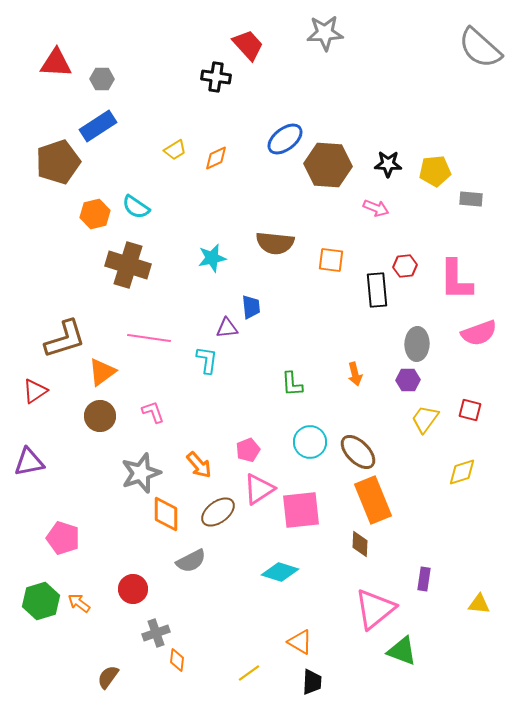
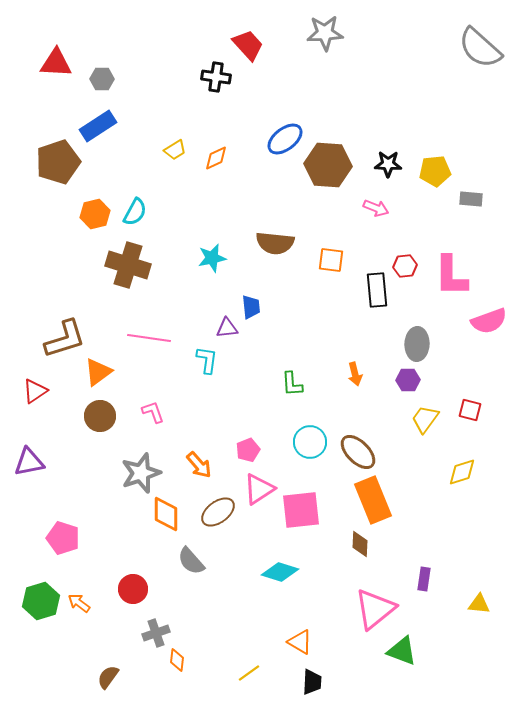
cyan semicircle at (136, 207): moved 1 px left, 5 px down; rotated 96 degrees counterclockwise
pink L-shape at (456, 280): moved 5 px left, 4 px up
pink semicircle at (479, 333): moved 10 px right, 12 px up
orange triangle at (102, 372): moved 4 px left
gray semicircle at (191, 561): rotated 76 degrees clockwise
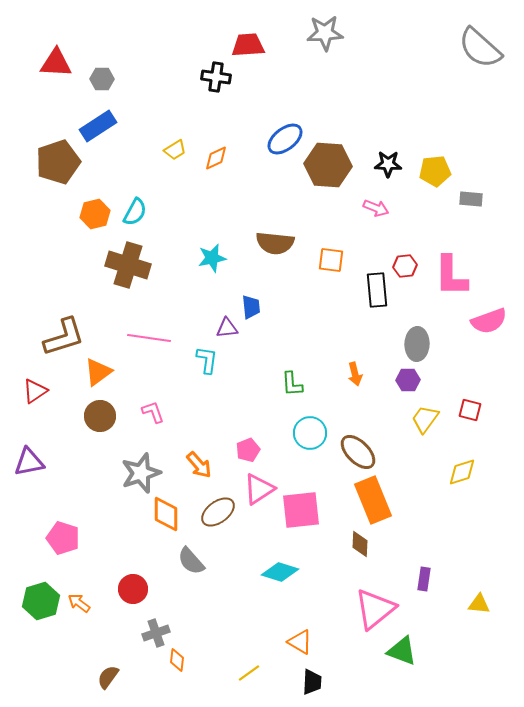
red trapezoid at (248, 45): rotated 52 degrees counterclockwise
brown L-shape at (65, 339): moved 1 px left, 2 px up
cyan circle at (310, 442): moved 9 px up
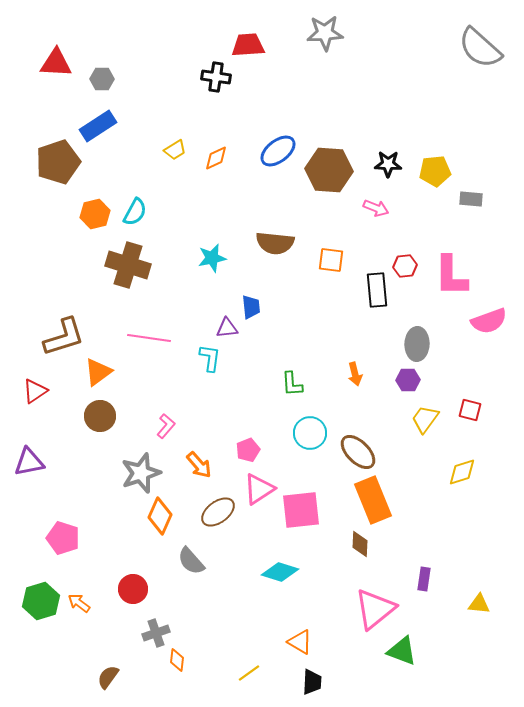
blue ellipse at (285, 139): moved 7 px left, 12 px down
brown hexagon at (328, 165): moved 1 px right, 5 px down
cyan L-shape at (207, 360): moved 3 px right, 2 px up
pink L-shape at (153, 412): moved 13 px right, 14 px down; rotated 60 degrees clockwise
orange diamond at (166, 514): moved 6 px left, 2 px down; rotated 24 degrees clockwise
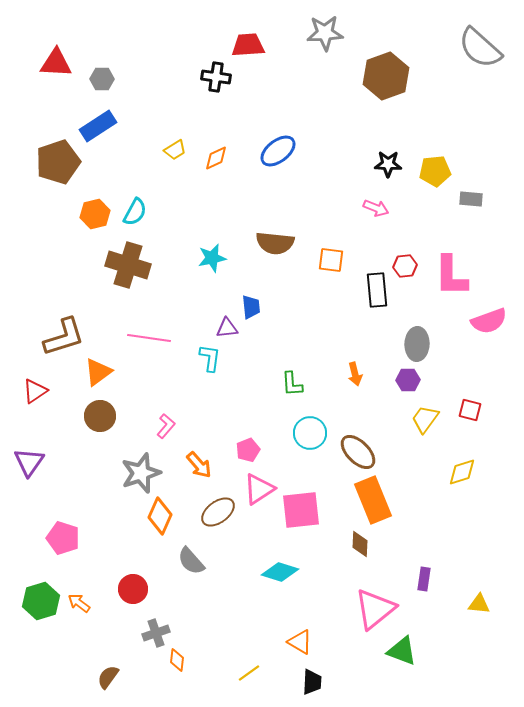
brown hexagon at (329, 170): moved 57 px right, 94 px up; rotated 24 degrees counterclockwise
purple triangle at (29, 462): rotated 44 degrees counterclockwise
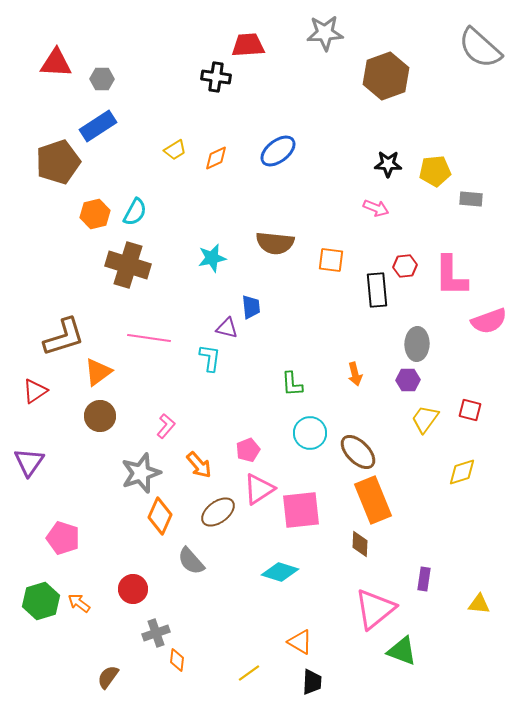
purple triangle at (227, 328): rotated 20 degrees clockwise
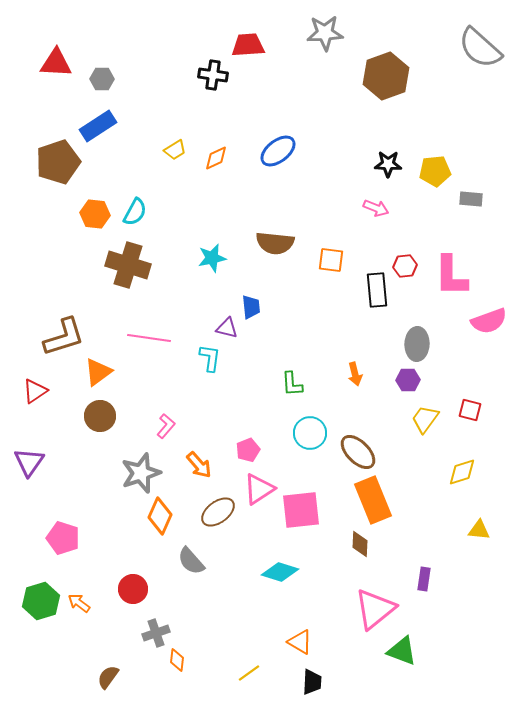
black cross at (216, 77): moved 3 px left, 2 px up
orange hexagon at (95, 214): rotated 20 degrees clockwise
yellow triangle at (479, 604): moved 74 px up
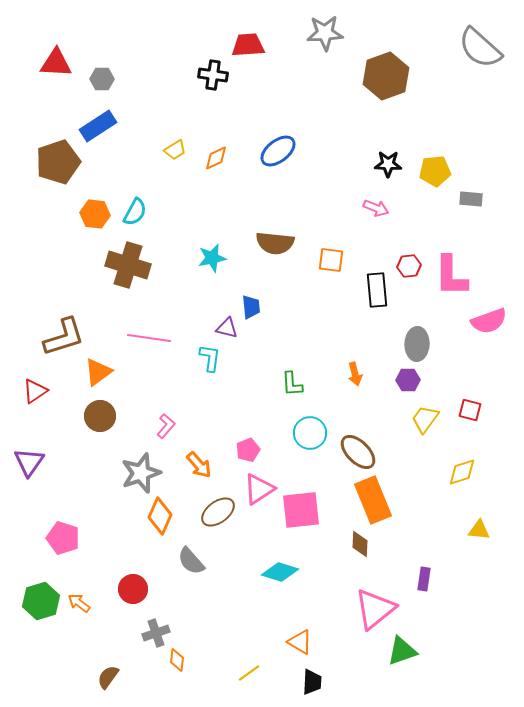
red hexagon at (405, 266): moved 4 px right
green triangle at (402, 651): rotated 40 degrees counterclockwise
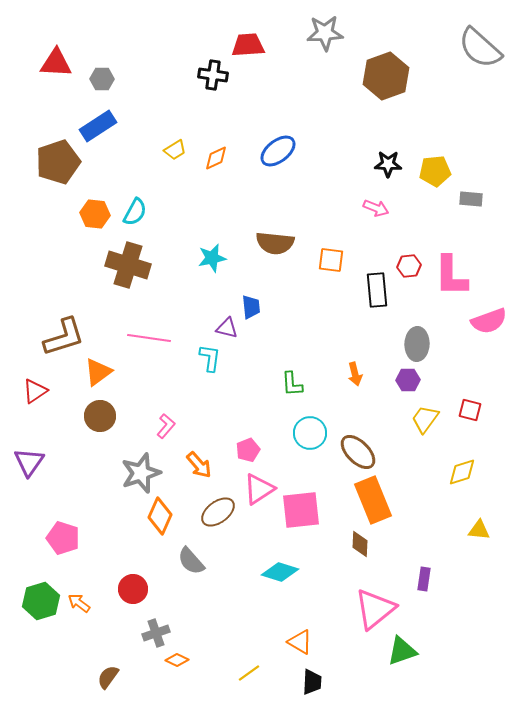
orange diamond at (177, 660): rotated 70 degrees counterclockwise
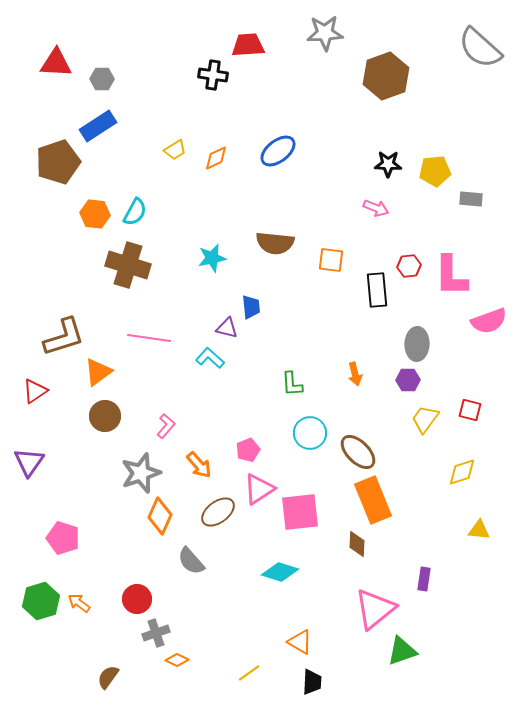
cyan L-shape at (210, 358): rotated 56 degrees counterclockwise
brown circle at (100, 416): moved 5 px right
pink square at (301, 510): moved 1 px left, 2 px down
brown diamond at (360, 544): moved 3 px left
red circle at (133, 589): moved 4 px right, 10 px down
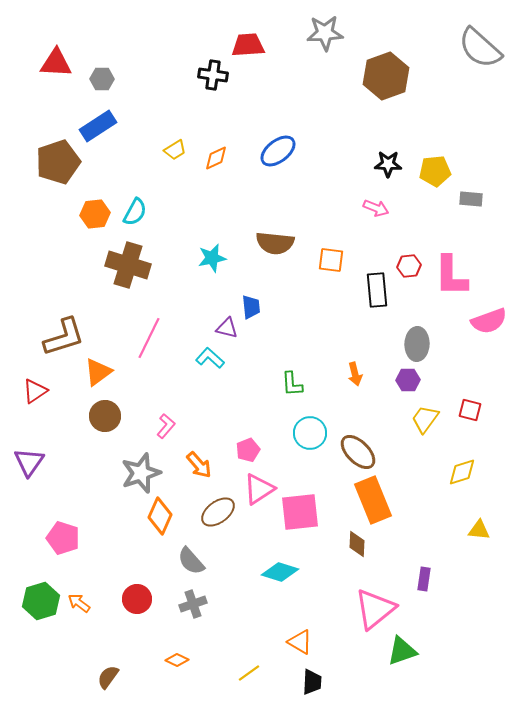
orange hexagon at (95, 214): rotated 12 degrees counterclockwise
pink line at (149, 338): rotated 72 degrees counterclockwise
gray cross at (156, 633): moved 37 px right, 29 px up
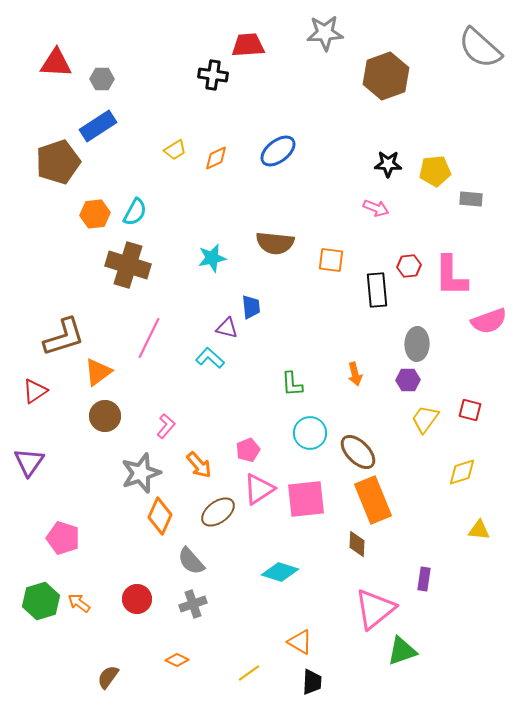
pink square at (300, 512): moved 6 px right, 13 px up
